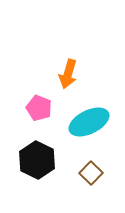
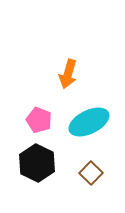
pink pentagon: moved 12 px down
black hexagon: moved 3 px down
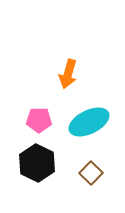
pink pentagon: rotated 20 degrees counterclockwise
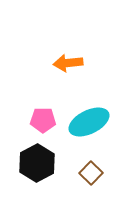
orange arrow: moved 11 px up; rotated 68 degrees clockwise
pink pentagon: moved 4 px right
black hexagon: rotated 6 degrees clockwise
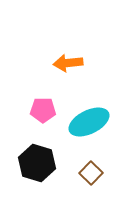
pink pentagon: moved 10 px up
black hexagon: rotated 15 degrees counterclockwise
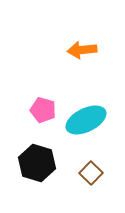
orange arrow: moved 14 px right, 13 px up
pink pentagon: rotated 15 degrees clockwise
cyan ellipse: moved 3 px left, 2 px up
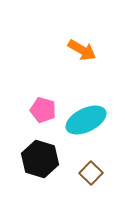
orange arrow: rotated 144 degrees counterclockwise
black hexagon: moved 3 px right, 4 px up
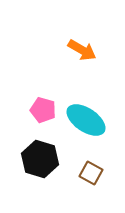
cyan ellipse: rotated 60 degrees clockwise
brown square: rotated 15 degrees counterclockwise
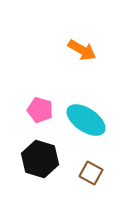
pink pentagon: moved 3 px left
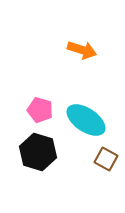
orange arrow: rotated 12 degrees counterclockwise
black hexagon: moved 2 px left, 7 px up
brown square: moved 15 px right, 14 px up
